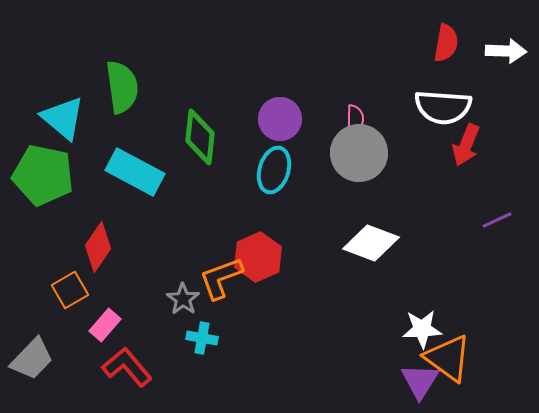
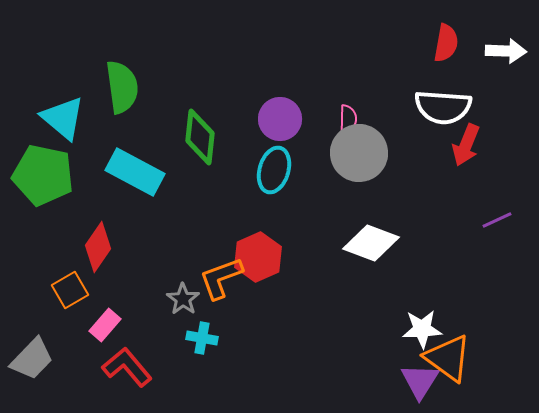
pink semicircle: moved 7 px left
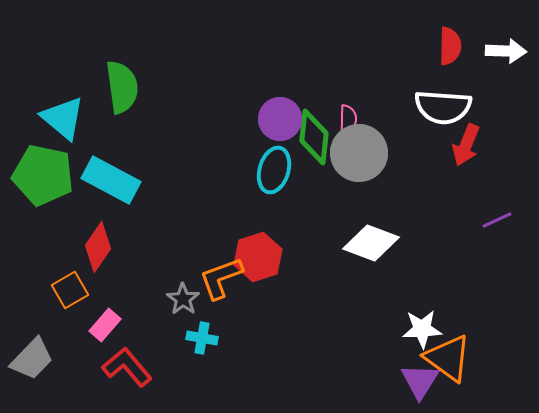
red semicircle: moved 4 px right, 3 px down; rotated 9 degrees counterclockwise
green diamond: moved 114 px right
cyan rectangle: moved 24 px left, 8 px down
red hexagon: rotated 6 degrees clockwise
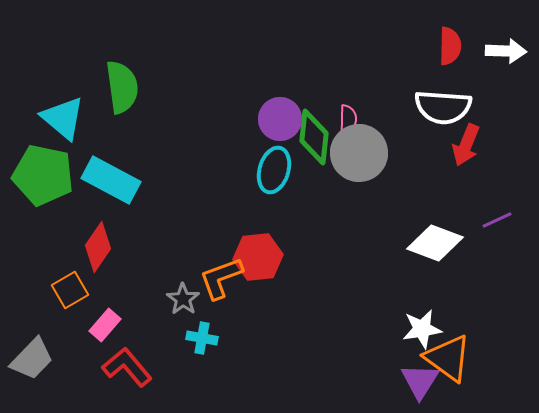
white diamond: moved 64 px right
red hexagon: rotated 12 degrees clockwise
white star: rotated 6 degrees counterclockwise
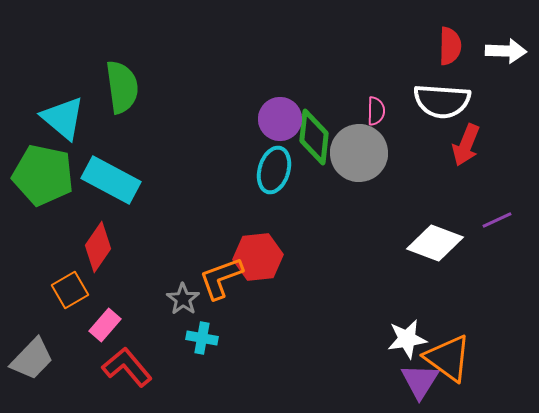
white semicircle: moved 1 px left, 6 px up
pink semicircle: moved 28 px right, 8 px up
white star: moved 15 px left, 10 px down
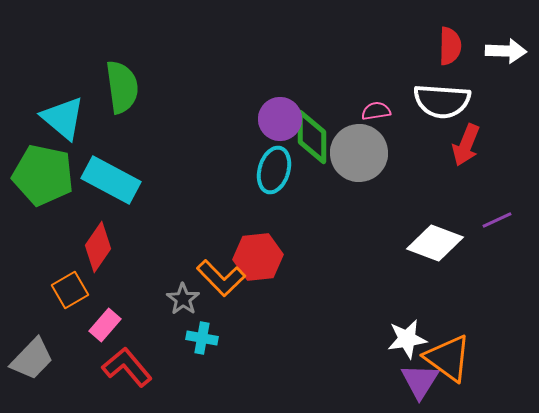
pink semicircle: rotated 100 degrees counterclockwise
green diamond: moved 2 px left; rotated 6 degrees counterclockwise
orange L-shape: rotated 114 degrees counterclockwise
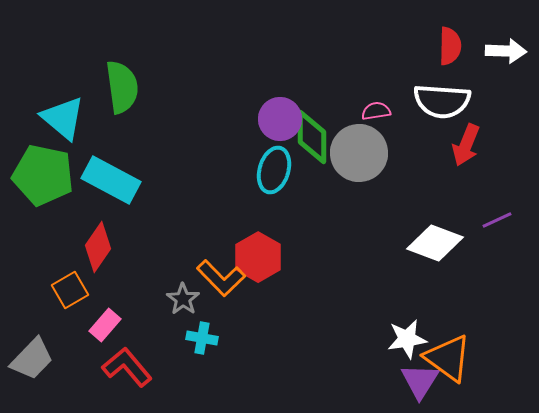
red hexagon: rotated 24 degrees counterclockwise
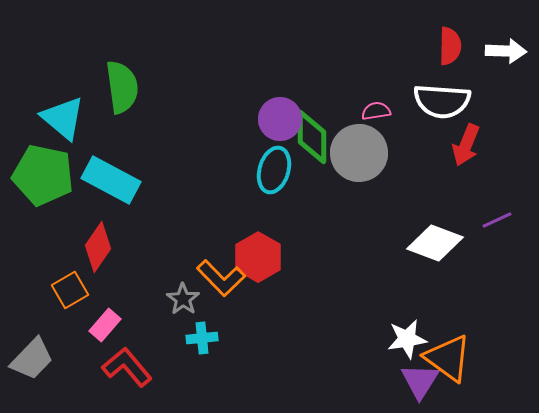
cyan cross: rotated 16 degrees counterclockwise
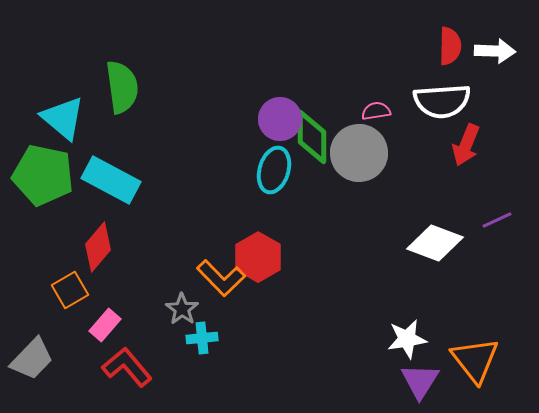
white arrow: moved 11 px left
white semicircle: rotated 8 degrees counterclockwise
red diamond: rotated 6 degrees clockwise
gray star: moved 1 px left, 10 px down
orange triangle: moved 27 px right, 2 px down; rotated 16 degrees clockwise
